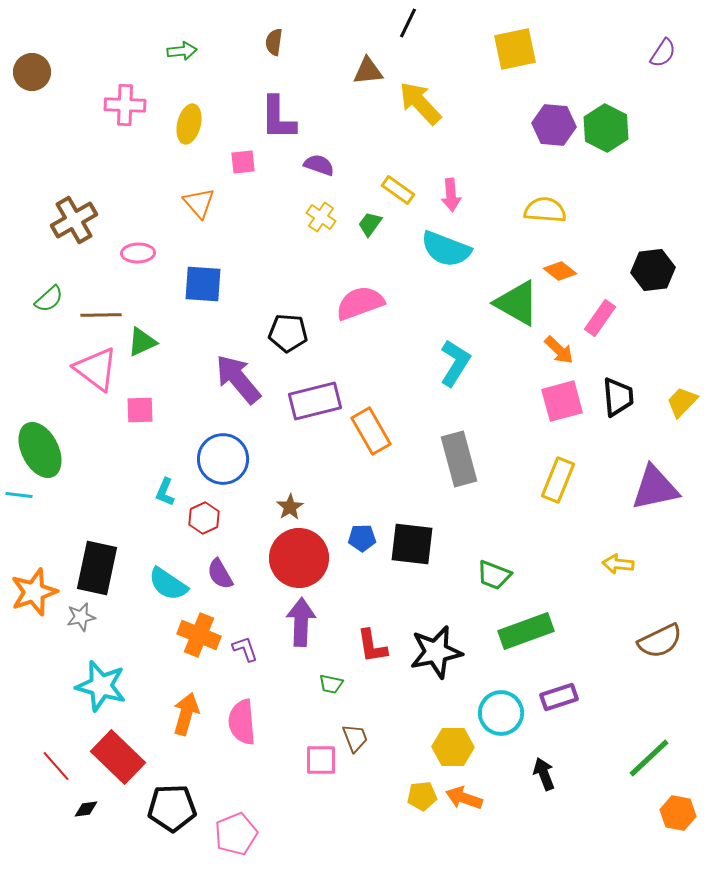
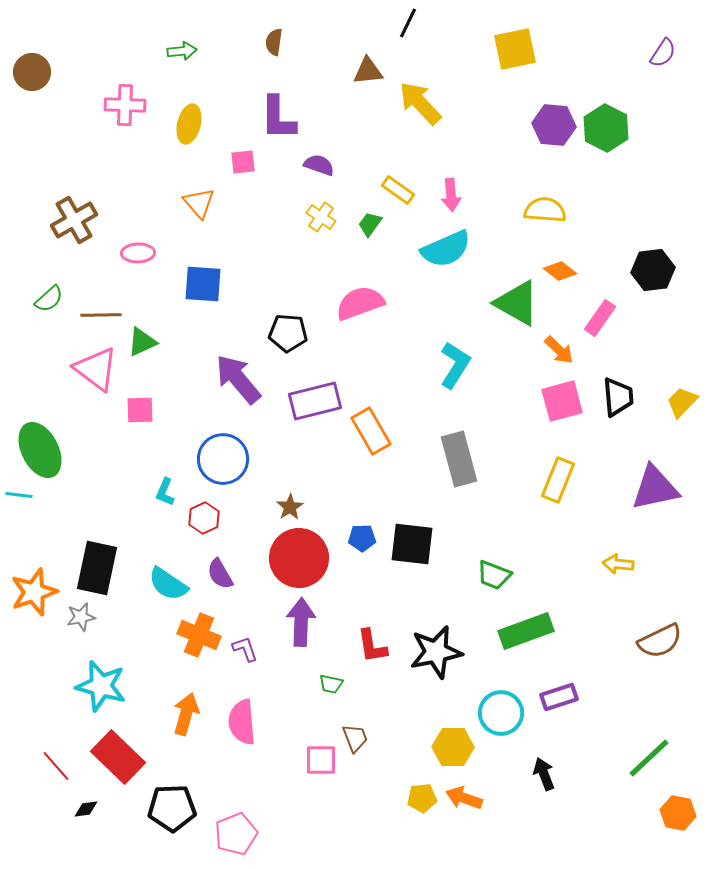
cyan semicircle at (446, 249): rotated 45 degrees counterclockwise
cyan L-shape at (455, 363): moved 2 px down
yellow pentagon at (422, 796): moved 2 px down
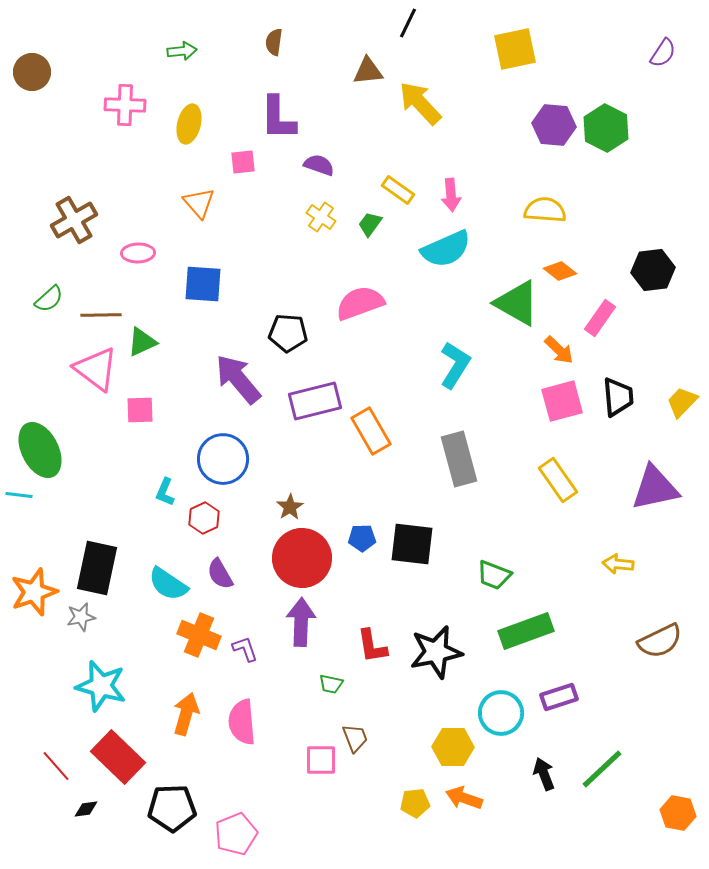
yellow rectangle at (558, 480): rotated 57 degrees counterclockwise
red circle at (299, 558): moved 3 px right
green line at (649, 758): moved 47 px left, 11 px down
yellow pentagon at (422, 798): moved 7 px left, 5 px down
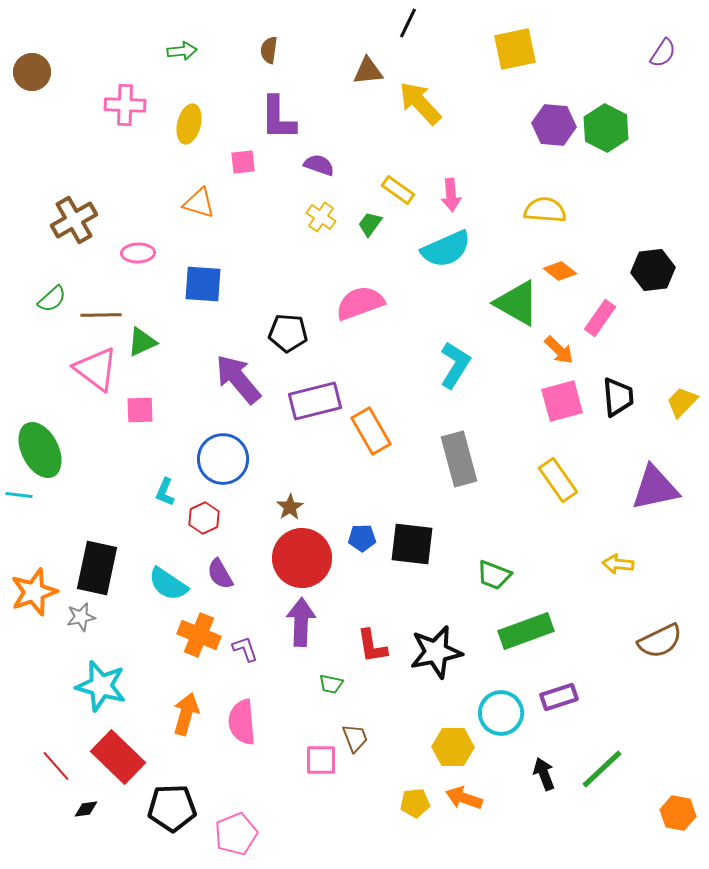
brown semicircle at (274, 42): moved 5 px left, 8 px down
orange triangle at (199, 203): rotated 32 degrees counterclockwise
green semicircle at (49, 299): moved 3 px right
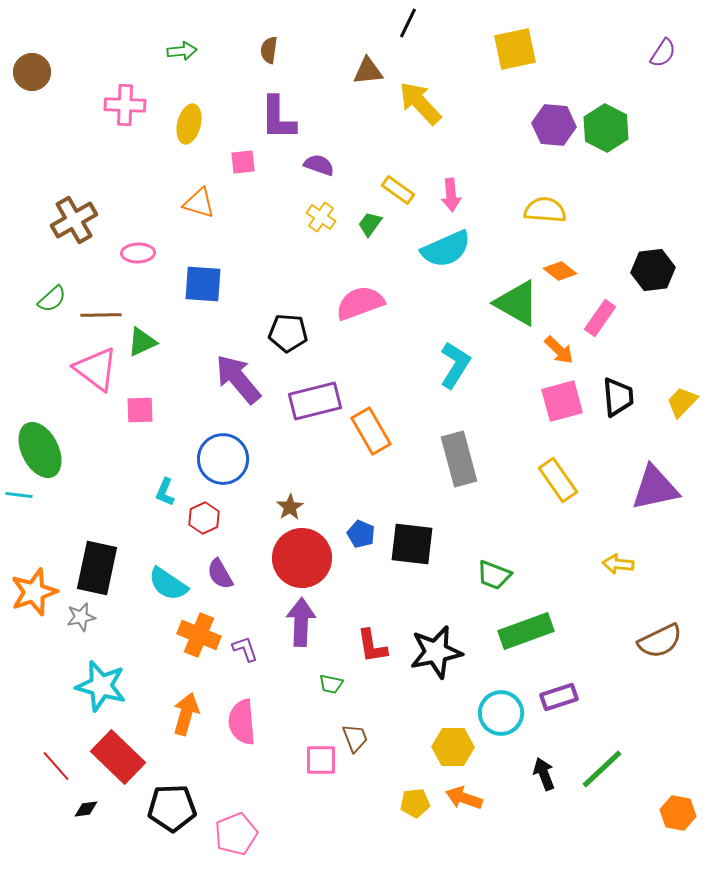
blue pentagon at (362, 538): moved 1 px left, 4 px up; rotated 24 degrees clockwise
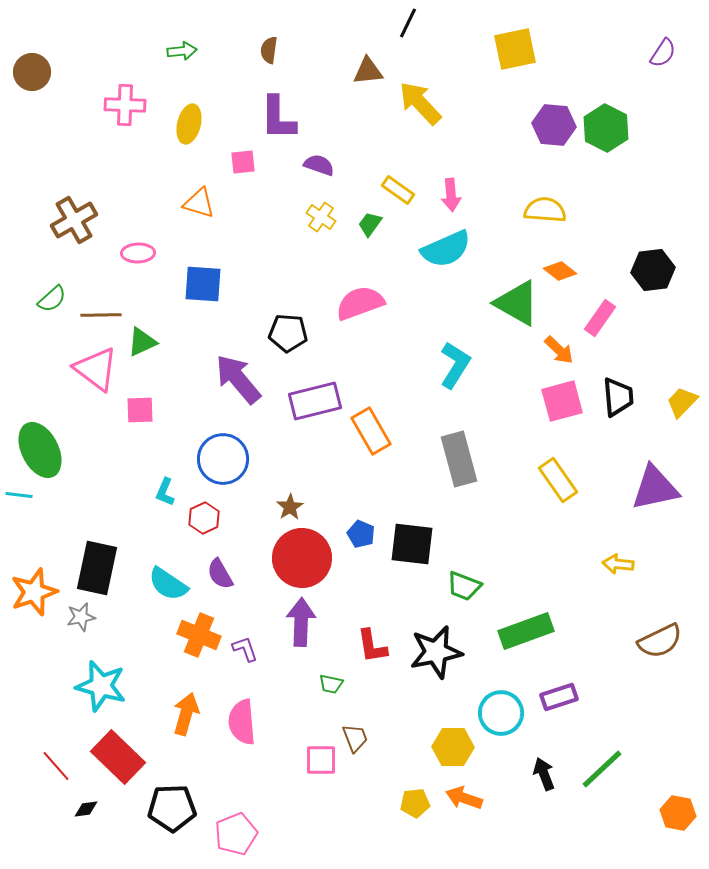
green trapezoid at (494, 575): moved 30 px left, 11 px down
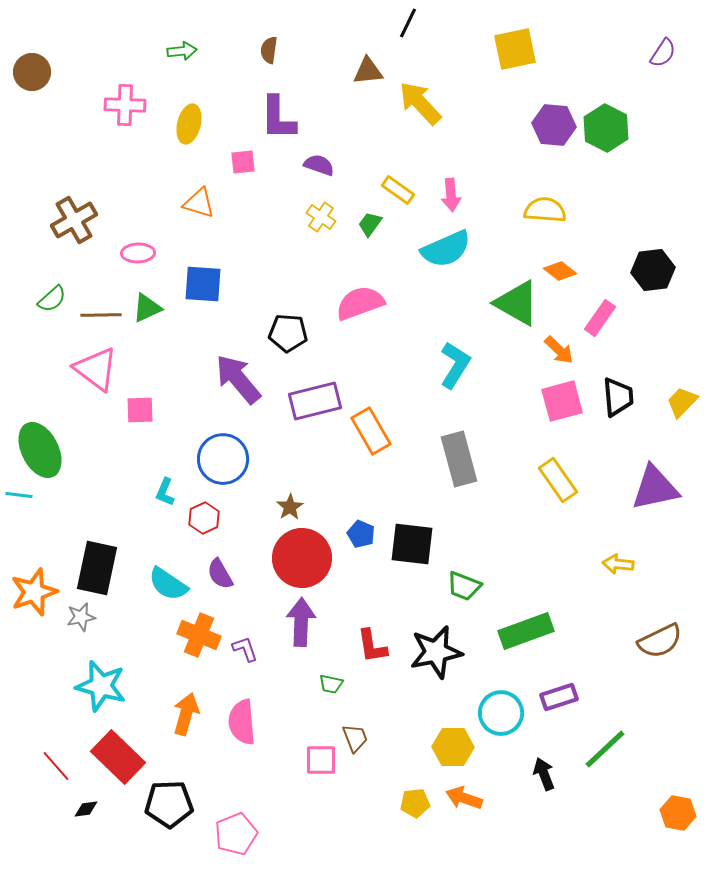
green triangle at (142, 342): moved 5 px right, 34 px up
green line at (602, 769): moved 3 px right, 20 px up
black pentagon at (172, 808): moved 3 px left, 4 px up
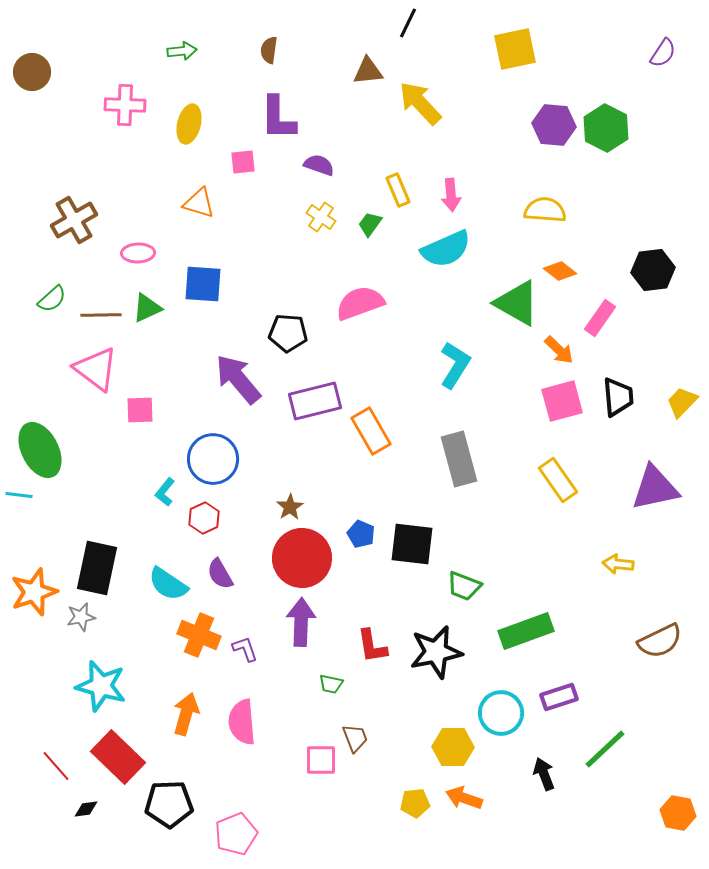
yellow rectangle at (398, 190): rotated 32 degrees clockwise
blue circle at (223, 459): moved 10 px left
cyan L-shape at (165, 492): rotated 16 degrees clockwise
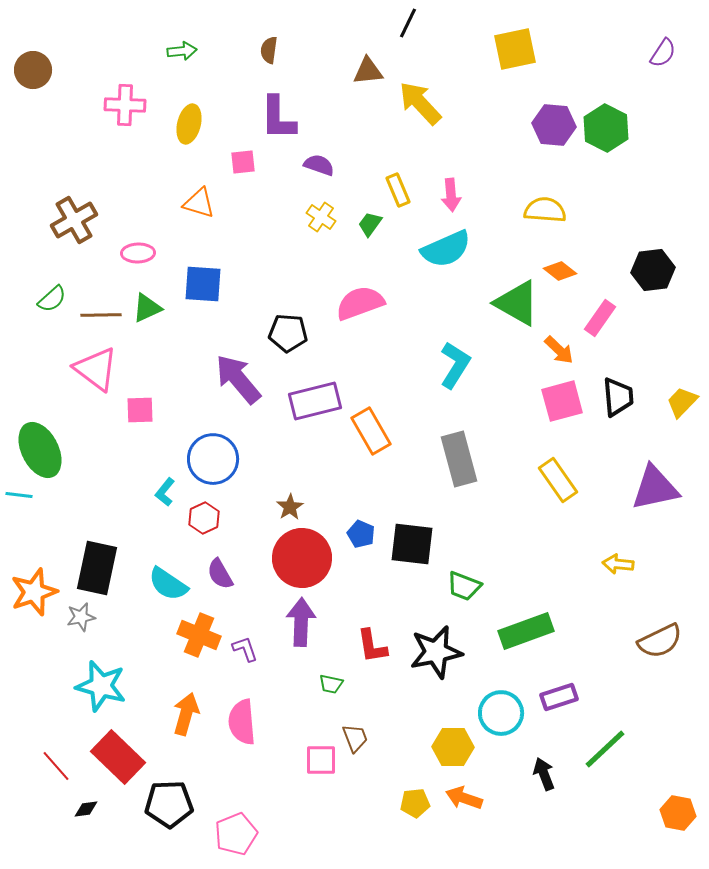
brown circle at (32, 72): moved 1 px right, 2 px up
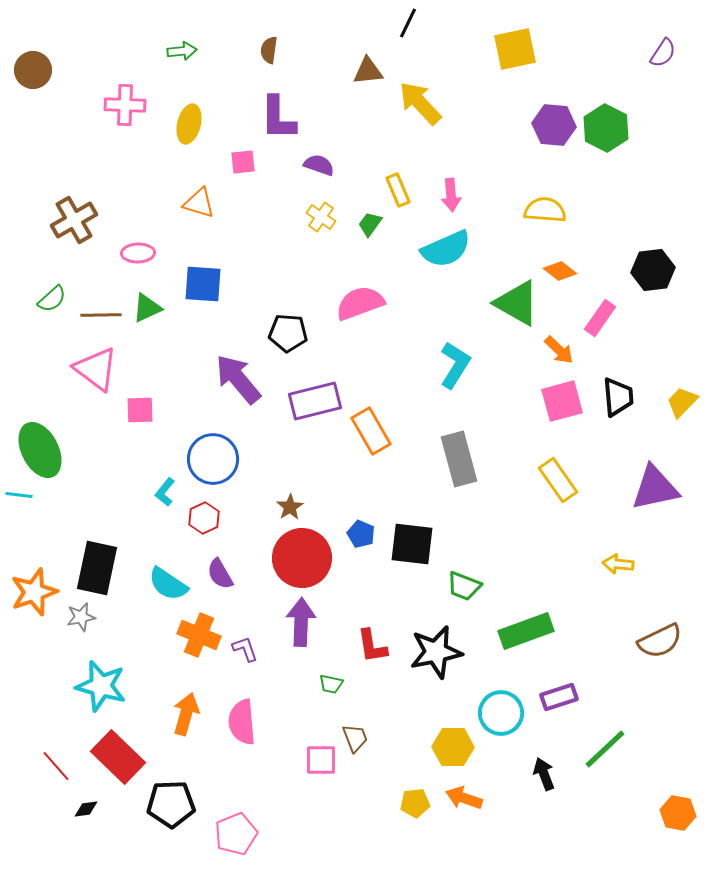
black pentagon at (169, 804): moved 2 px right
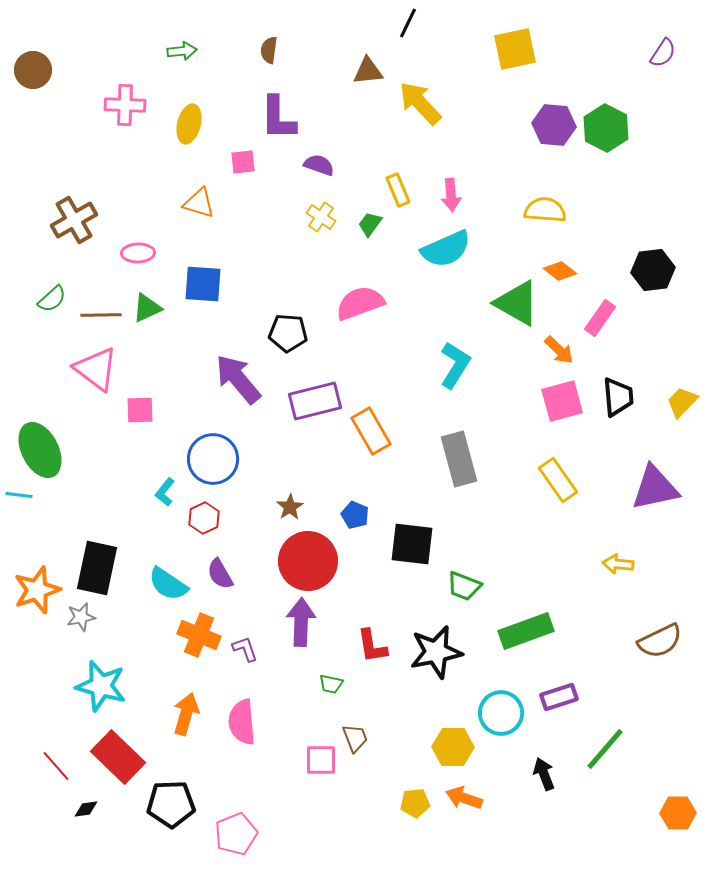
blue pentagon at (361, 534): moved 6 px left, 19 px up
red circle at (302, 558): moved 6 px right, 3 px down
orange star at (34, 592): moved 3 px right, 2 px up
green line at (605, 749): rotated 6 degrees counterclockwise
orange hexagon at (678, 813): rotated 12 degrees counterclockwise
